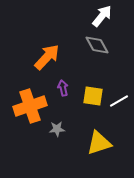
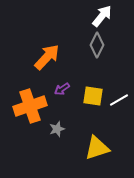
gray diamond: rotated 55 degrees clockwise
purple arrow: moved 1 px left, 1 px down; rotated 112 degrees counterclockwise
white line: moved 1 px up
gray star: rotated 14 degrees counterclockwise
yellow triangle: moved 2 px left, 5 px down
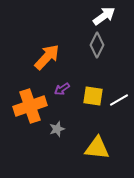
white arrow: moved 2 px right; rotated 15 degrees clockwise
yellow triangle: rotated 24 degrees clockwise
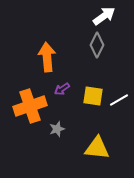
orange arrow: rotated 48 degrees counterclockwise
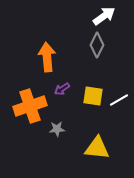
gray star: rotated 14 degrees clockwise
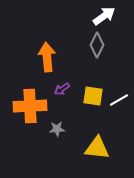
orange cross: rotated 16 degrees clockwise
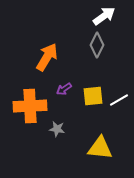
orange arrow: rotated 36 degrees clockwise
purple arrow: moved 2 px right
yellow square: rotated 15 degrees counterclockwise
gray star: rotated 14 degrees clockwise
yellow triangle: moved 3 px right
